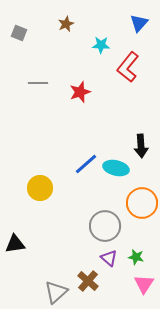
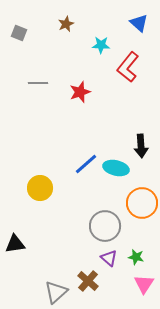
blue triangle: rotated 30 degrees counterclockwise
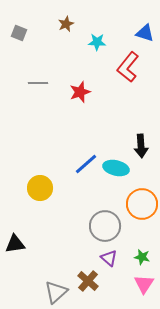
blue triangle: moved 6 px right, 10 px down; rotated 24 degrees counterclockwise
cyan star: moved 4 px left, 3 px up
orange circle: moved 1 px down
green star: moved 6 px right
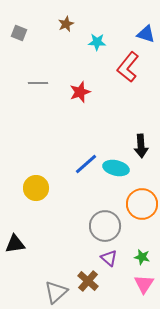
blue triangle: moved 1 px right, 1 px down
yellow circle: moved 4 px left
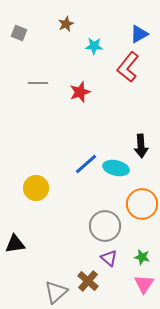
blue triangle: moved 7 px left; rotated 48 degrees counterclockwise
cyan star: moved 3 px left, 4 px down
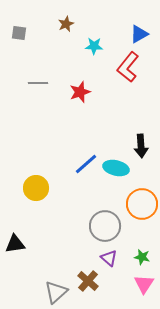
gray square: rotated 14 degrees counterclockwise
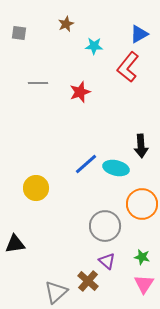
purple triangle: moved 2 px left, 3 px down
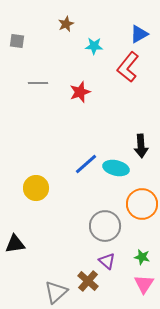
gray square: moved 2 px left, 8 px down
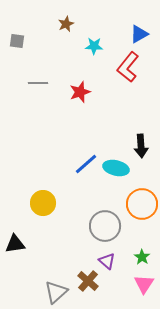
yellow circle: moved 7 px right, 15 px down
green star: rotated 21 degrees clockwise
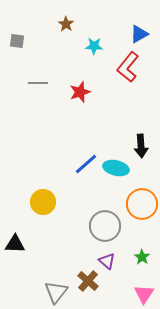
brown star: rotated 14 degrees counterclockwise
yellow circle: moved 1 px up
black triangle: rotated 10 degrees clockwise
pink triangle: moved 10 px down
gray triangle: rotated 10 degrees counterclockwise
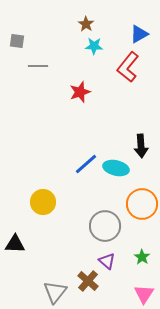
brown star: moved 20 px right
gray line: moved 17 px up
gray triangle: moved 1 px left
